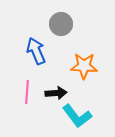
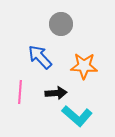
blue arrow: moved 4 px right, 6 px down; rotated 20 degrees counterclockwise
pink line: moved 7 px left
cyan L-shape: rotated 12 degrees counterclockwise
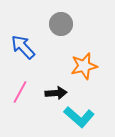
blue arrow: moved 17 px left, 10 px up
orange star: rotated 16 degrees counterclockwise
pink line: rotated 25 degrees clockwise
cyan L-shape: moved 2 px right, 1 px down
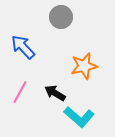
gray circle: moved 7 px up
black arrow: moved 1 px left; rotated 145 degrees counterclockwise
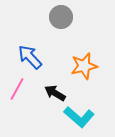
blue arrow: moved 7 px right, 10 px down
pink line: moved 3 px left, 3 px up
